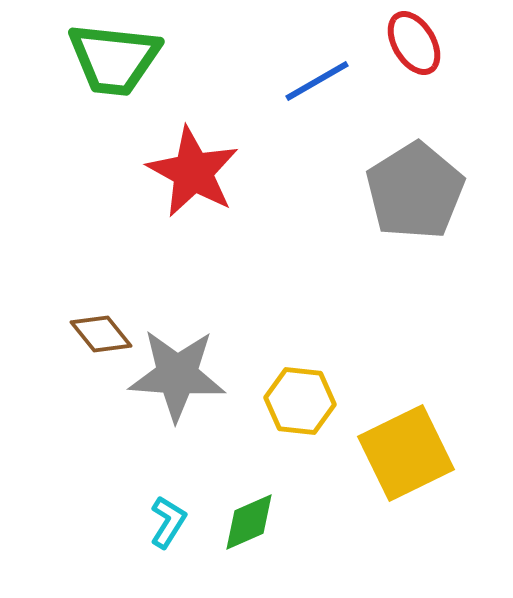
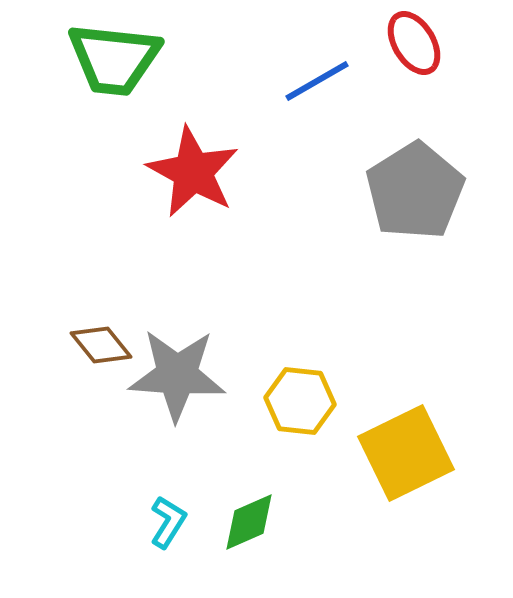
brown diamond: moved 11 px down
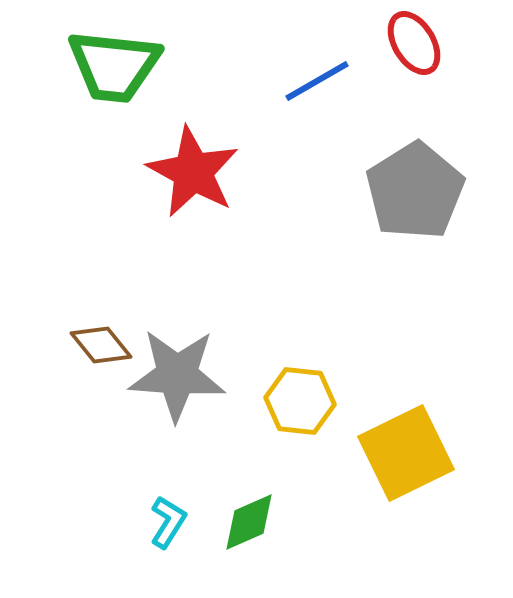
green trapezoid: moved 7 px down
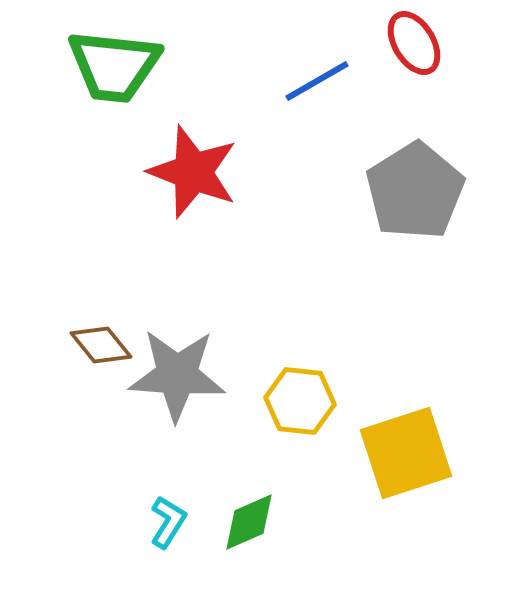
red star: rotated 8 degrees counterclockwise
yellow square: rotated 8 degrees clockwise
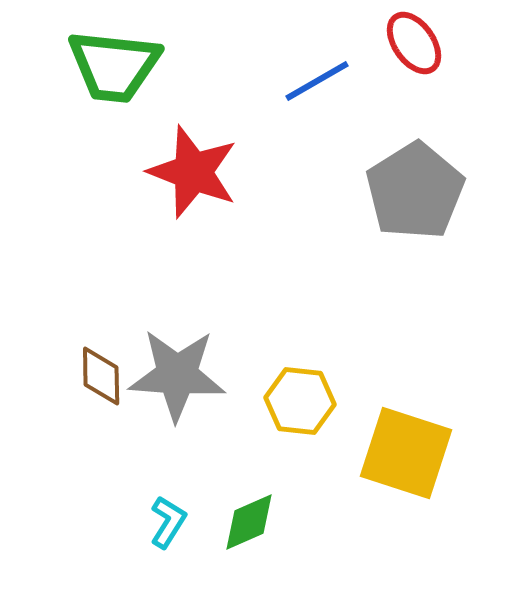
red ellipse: rotated 4 degrees counterclockwise
brown diamond: moved 31 px down; rotated 38 degrees clockwise
yellow square: rotated 36 degrees clockwise
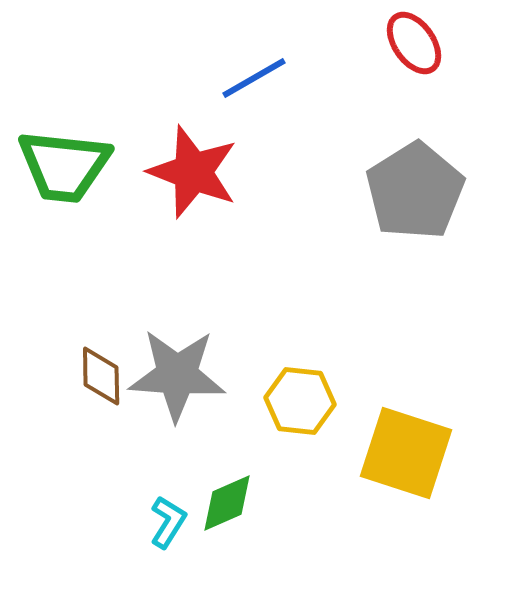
green trapezoid: moved 50 px left, 100 px down
blue line: moved 63 px left, 3 px up
green diamond: moved 22 px left, 19 px up
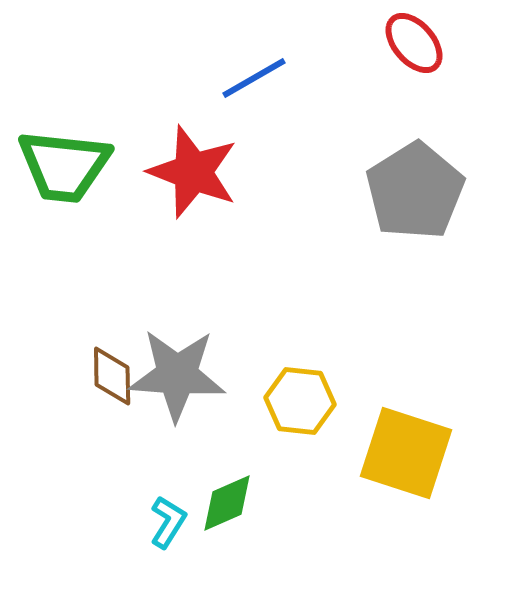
red ellipse: rotated 6 degrees counterclockwise
brown diamond: moved 11 px right
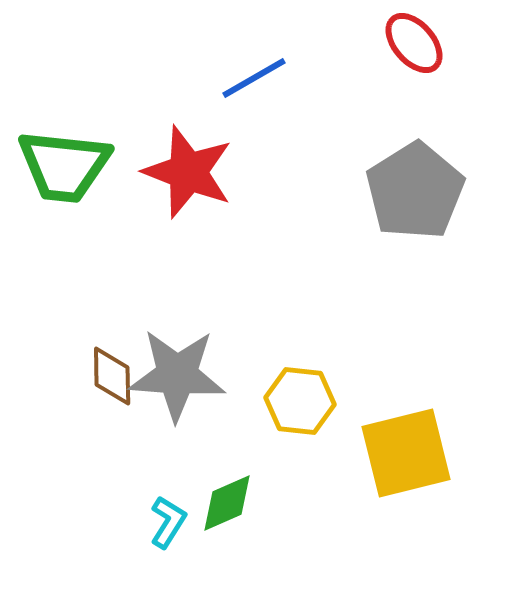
red star: moved 5 px left
yellow square: rotated 32 degrees counterclockwise
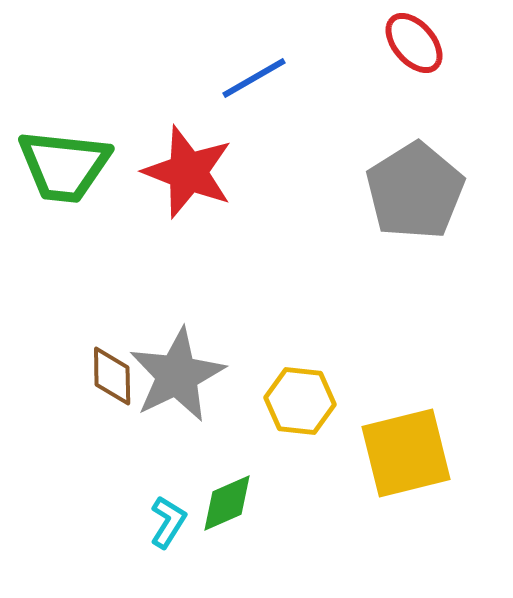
gray star: rotated 30 degrees counterclockwise
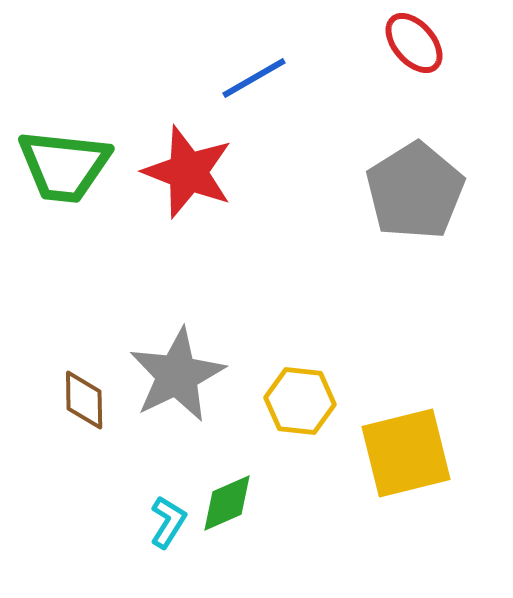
brown diamond: moved 28 px left, 24 px down
